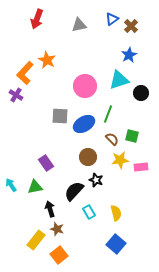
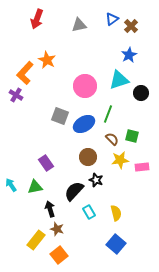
gray square: rotated 18 degrees clockwise
pink rectangle: moved 1 px right
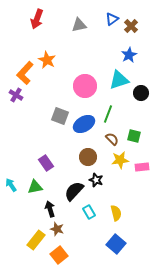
green square: moved 2 px right
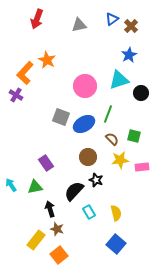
gray square: moved 1 px right, 1 px down
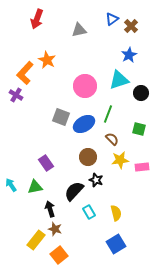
gray triangle: moved 5 px down
green square: moved 5 px right, 7 px up
brown star: moved 2 px left
blue square: rotated 18 degrees clockwise
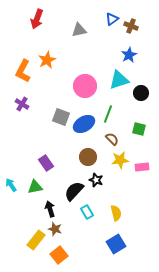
brown cross: rotated 24 degrees counterclockwise
orange star: rotated 18 degrees clockwise
orange L-shape: moved 2 px left, 2 px up; rotated 15 degrees counterclockwise
purple cross: moved 6 px right, 9 px down
cyan rectangle: moved 2 px left
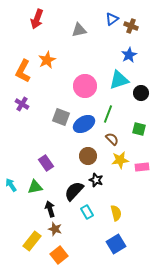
brown circle: moved 1 px up
yellow rectangle: moved 4 px left, 1 px down
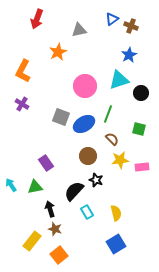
orange star: moved 11 px right, 8 px up
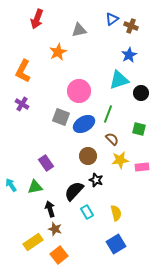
pink circle: moved 6 px left, 5 px down
yellow rectangle: moved 1 px right, 1 px down; rotated 18 degrees clockwise
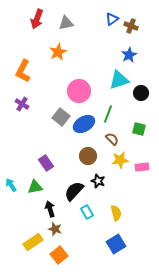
gray triangle: moved 13 px left, 7 px up
gray square: rotated 18 degrees clockwise
black star: moved 2 px right, 1 px down
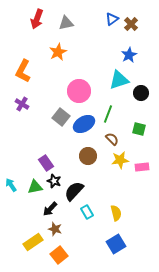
brown cross: moved 2 px up; rotated 24 degrees clockwise
black star: moved 44 px left
black arrow: rotated 119 degrees counterclockwise
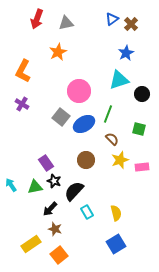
blue star: moved 3 px left, 2 px up
black circle: moved 1 px right, 1 px down
brown circle: moved 2 px left, 4 px down
yellow star: rotated 12 degrees counterclockwise
yellow rectangle: moved 2 px left, 2 px down
